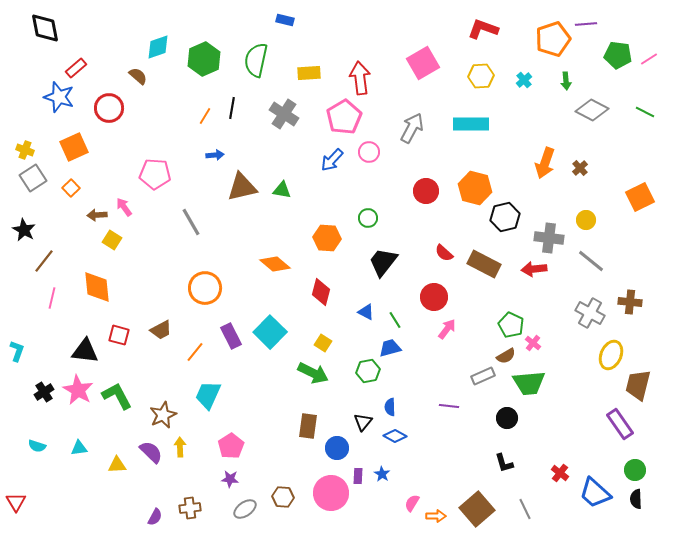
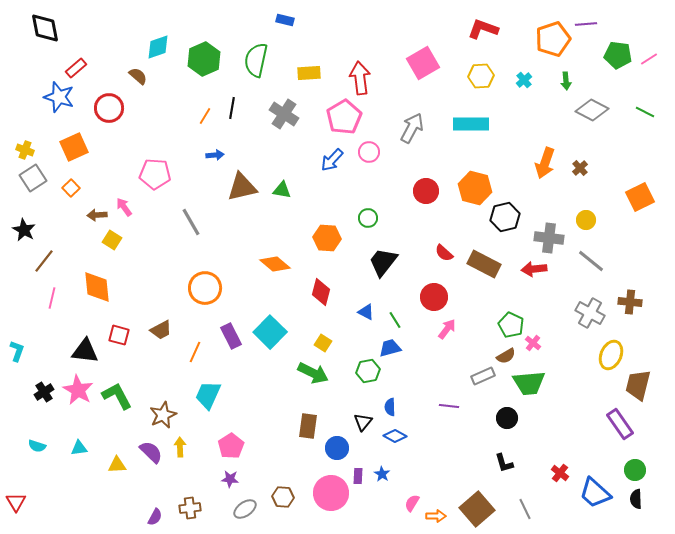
orange line at (195, 352): rotated 15 degrees counterclockwise
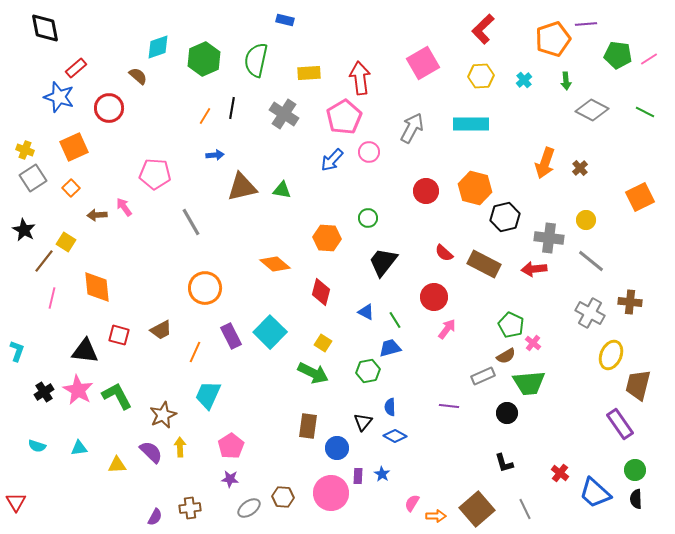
red L-shape at (483, 29): rotated 64 degrees counterclockwise
yellow square at (112, 240): moved 46 px left, 2 px down
black circle at (507, 418): moved 5 px up
gray ellipse at (245, 509): moved 4 px right, 1 px up
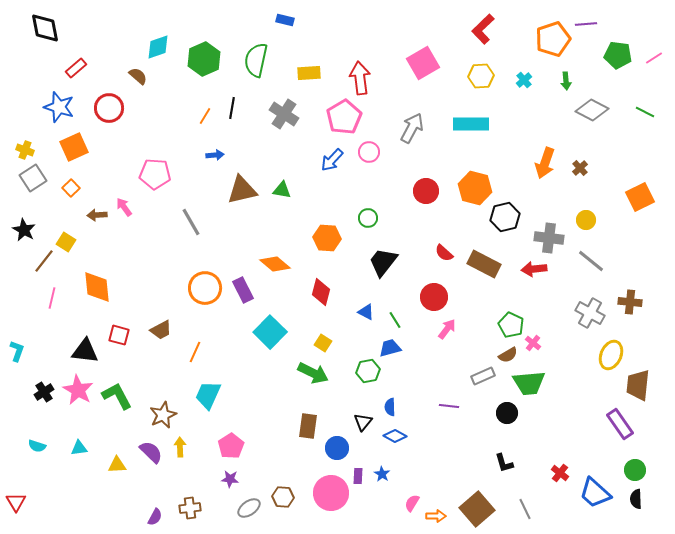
pink line at (649, 59): moved 5 px right, 1 px up
blue star at (59, 97): moved 10 px down
brown triangle at (242, 187): moved 3 px down
purple rectangle at (231, 336): moved 12 px right, 46 px up
brown semicircle at (506, 356): moved 2 px right, 1 px up
brown trapezoid at (638, 385): rotated 8 degrees counterclockwise
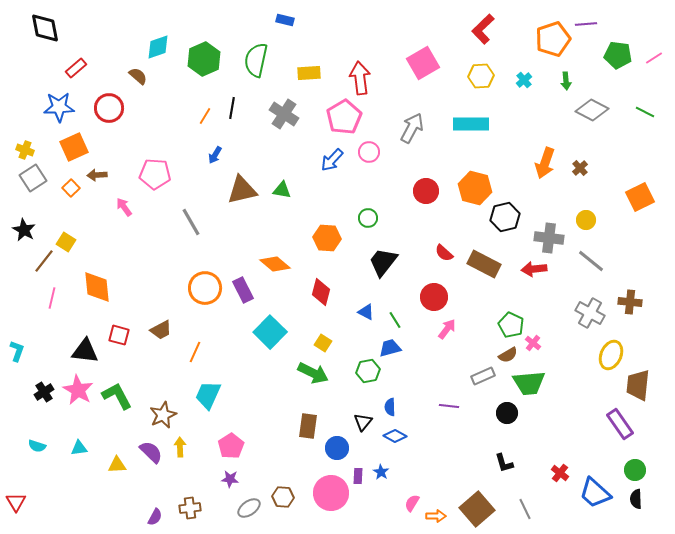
blue star at (59, 107): rotated 20 degrees counterclockwise
blue arrow at (215, 155): rotated 126 degrees clockwise
brown arrow at (97, 215): moved 40 px up
blue star at (382, 474): moved 1 px left, 2 px up
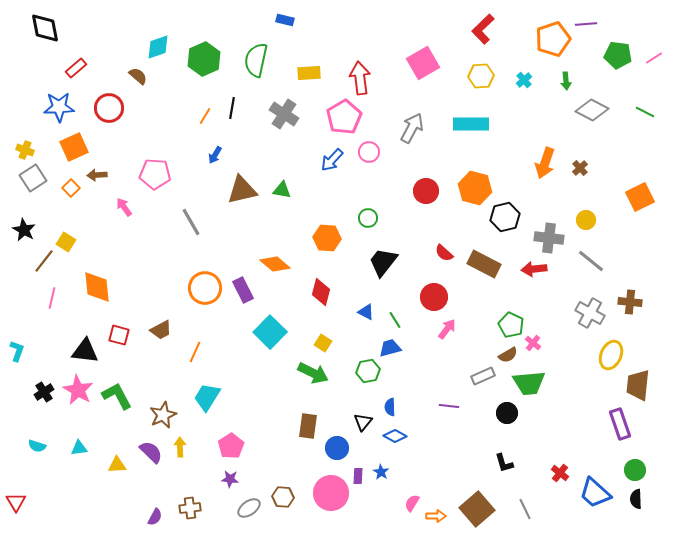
cyan trapezoid at (208, 395): moved 1 px left, 2 px down; rotated 8 degrees clockwise
purple rectangle at (620, 424): rotated 16 degrees clockwise
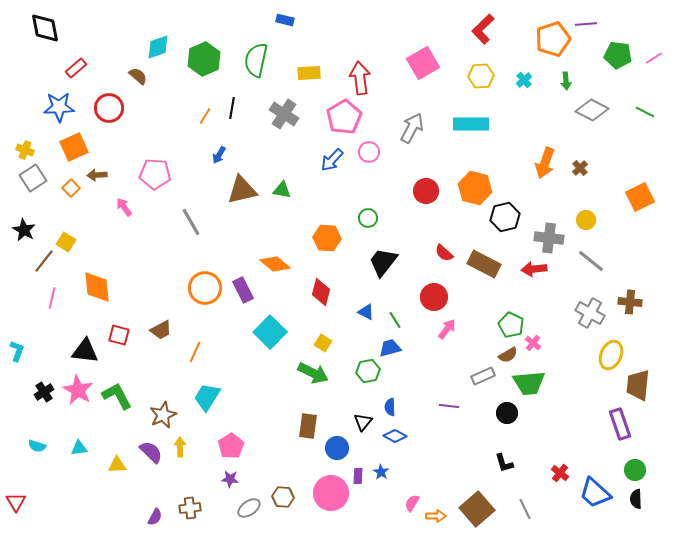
blue arrow at (215, 155): moved 4 px right
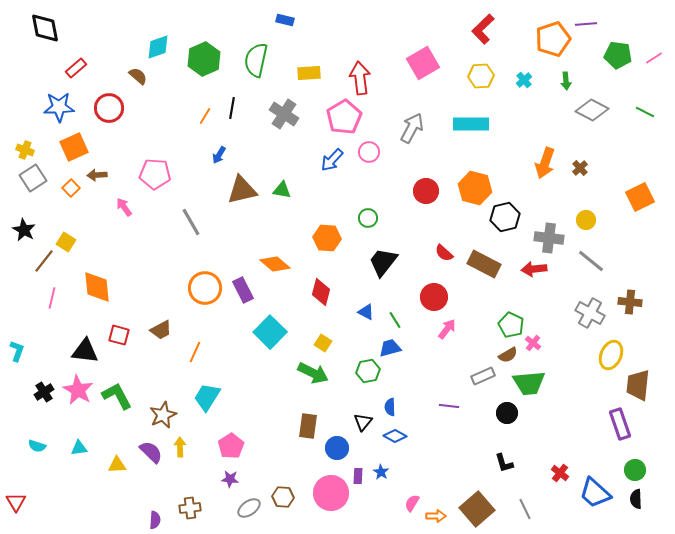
purple semicircle at (155, 517): moved 3 px down; rotated 24 degrees counterclockwise
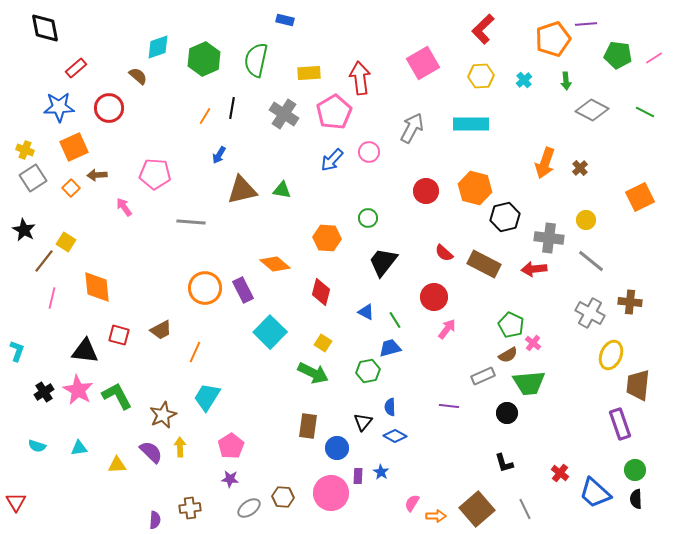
pink pentagon at (344, 117): moved 10 px left, 5 px up
gray line at (191, 222): rotated 56 degrees counterclockwise
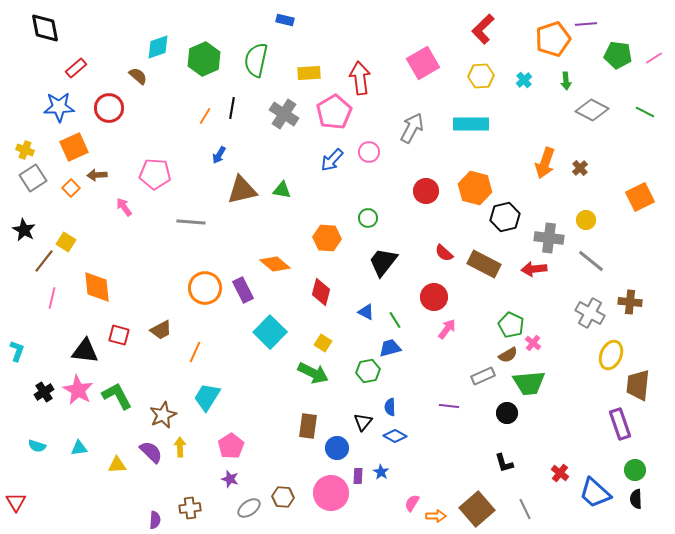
purple star at (230, 479): rotated 12 degrees clockwise
